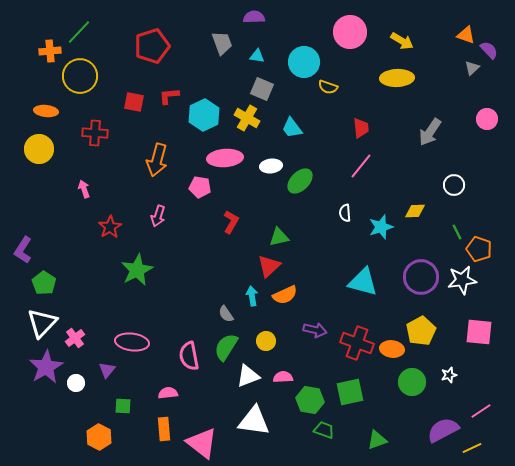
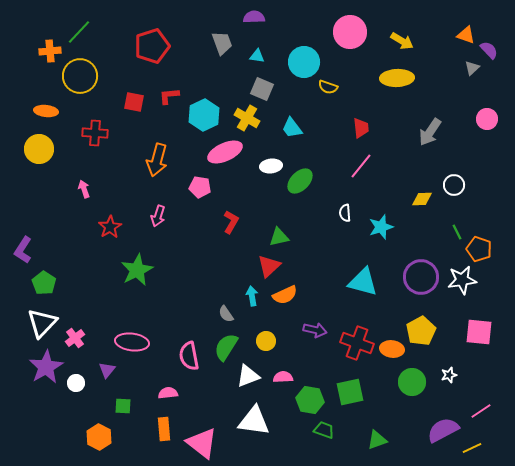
pink ellipse at (225, 158): moved 6 px up; rotated 20 degrees counterclockwise
yellow diamond at (415, 211): moved 7 px right, 12 px up
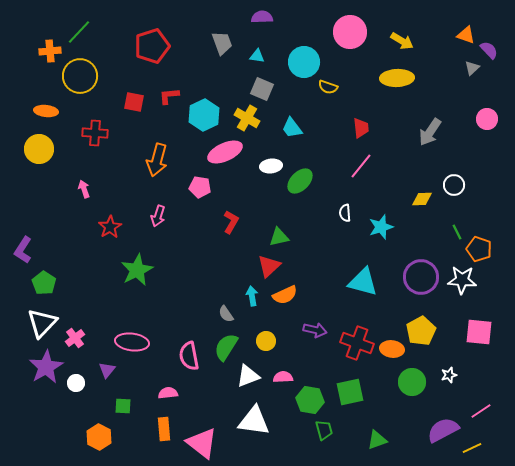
purple semicircle at (254, 17): moved 8 px right
white star at (462, 280): rotated 12 degrees clockwise
green trapezoid at (324, 430): rotated 55 degrees clockwise
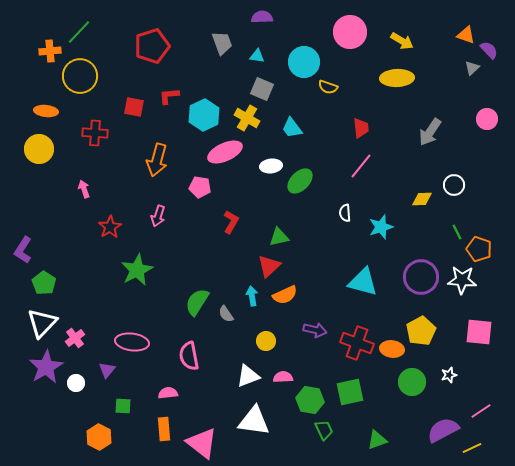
red square at (134, 102): moved 5 px down
green semicircle at (226, 347): moved 29 px left, 45 px up
green trapezoid at (324, 430): rotated 10 degrees counterclockwise
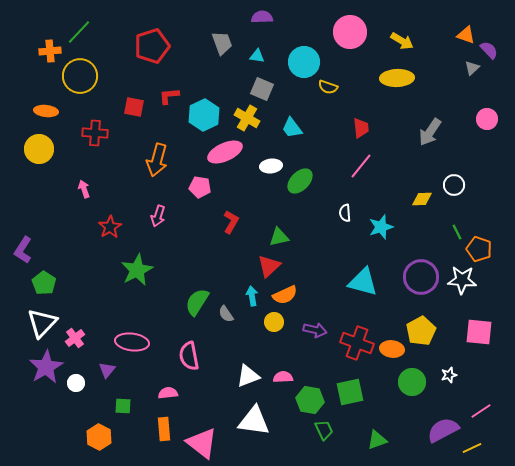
yellow circle at (266, 341): moved 8 px right, 19 px up
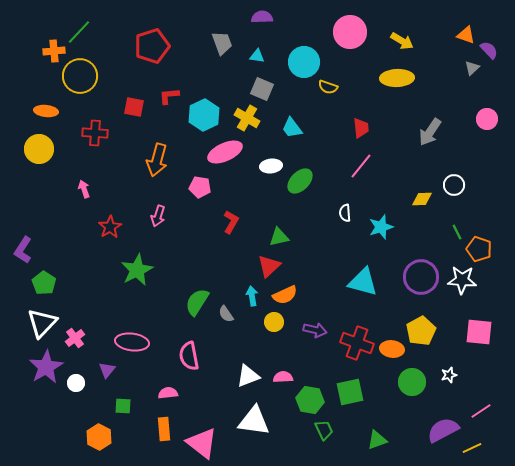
orange cross at (50, 51): moved 4 px right
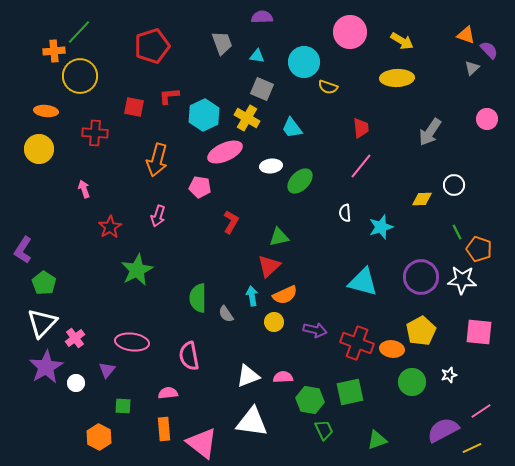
green semicircle at (197, 302): moved 1 px right, 4 px up; rotated 32 degrees counterclockwise
white triangle at (254, 421): moved 2 px left, 1 px down
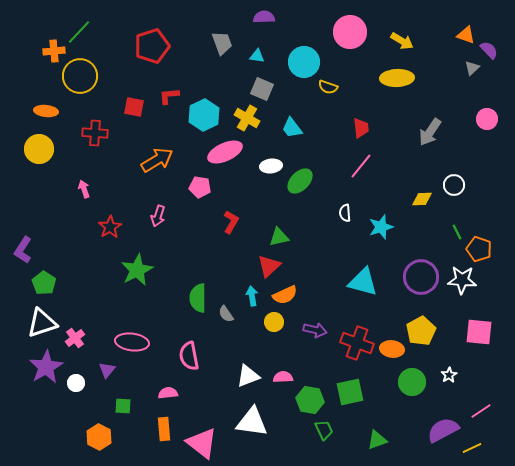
purple semicircle at (262, 17): moved 2 px right
orange arrow at (157, 160): rotated 136 degrees counterclockwise
white triangle at (42, 323): rotated 28 degrees clockwise
white star at (449, 375): rotated 14 degrees counterclockwise
